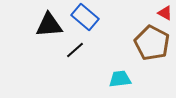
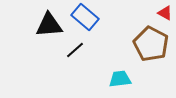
brown pentagon: moved 1 px left, 1 px down
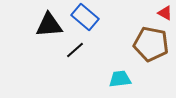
brown pentagon: rotated 16 degrees counterclockwise
